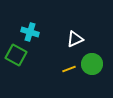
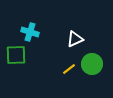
green square: rotated 30 degrees counterclockwise
yellow line: rotated 16 degrees counterclockwise
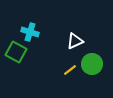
white triangle: moved 2 px down
green square: moved 3 px up; rotated 30 degrees clockwise
yellow line: moved 1 px right, 1 px down
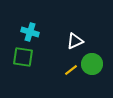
green square: moved 7 px right, 5 px down; rotated 20 degrees counterclockwise
yellow line: moved 1 px right
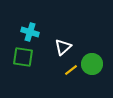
white triangle: moved 12 px left, 6 px down; rotated 18 degrees counterclockwise
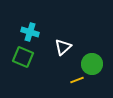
green square: rotated 15 degrees clockwise
yellow line: moved 6 px right, 10 px down; rotated 16 degrees clockwise
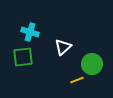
green square: rotated 30 degrees counterclockwise
